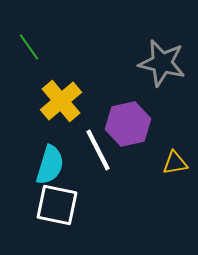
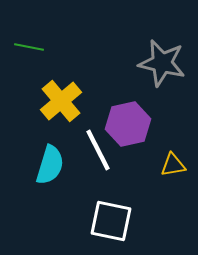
green line: rotated 44 degrees counterclockwise
yellow triangle: moved 2 px left, 2 px down
white square: moved 54 px right, 16 px down
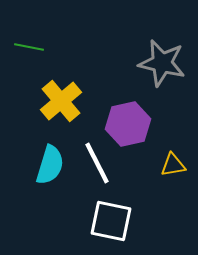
white line: moved 1 px left, 13 px down
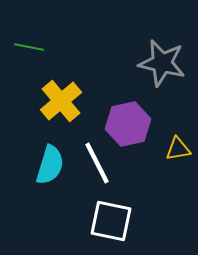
yellow triangle: moved 5 px right, 16 px up
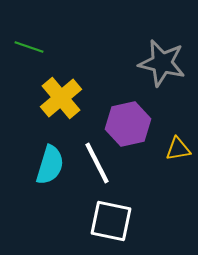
green line: rotated 8 degrees clockwise
yellow cross: moved 3 px up
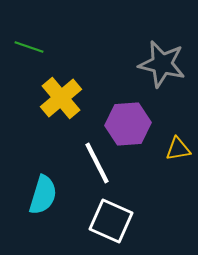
gray star: moved 1 px down
purple hexagon: rotated 9 degrees clockwise
cyan semicircle: moved 7 px left, 30 px down
white square: rotated 12 degrees clockwise
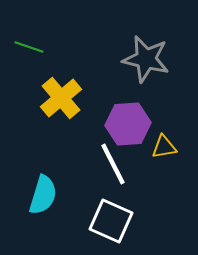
gray star: moved 16 px left, 5 px up
yellow triangle: moved 14 px left, 2 px up
white line: moved 16 px right, 1 px down
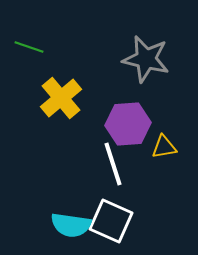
white line: rotated 9 degrees clockwise
cyan semicircle: moved 28 px right, 30 px down; rotated 81 degrees clockwise
